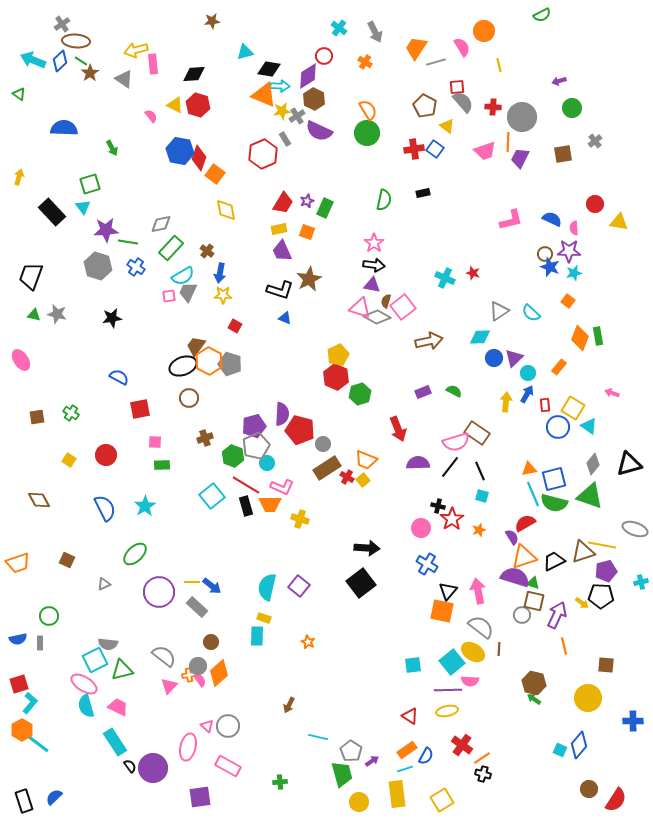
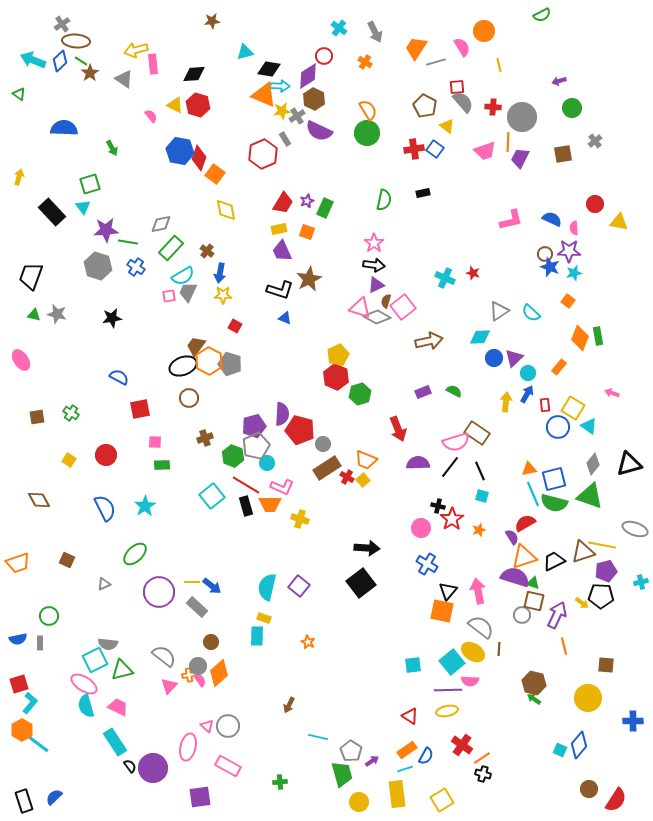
purple triangle at (372, 285): moved 4 px right; rotated 36 degrees counterclockwise
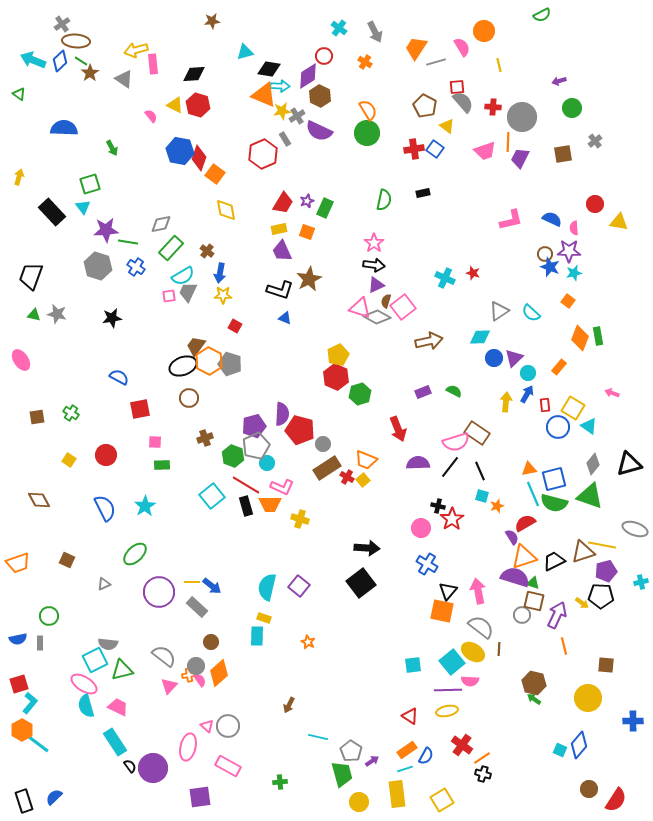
brown hexagon at (314, 99): moved 6 px right, 3 px up
orange star at (479, 530): moved 18 px right, 24 px up
gray circle at (198, 666): moved 2 px left
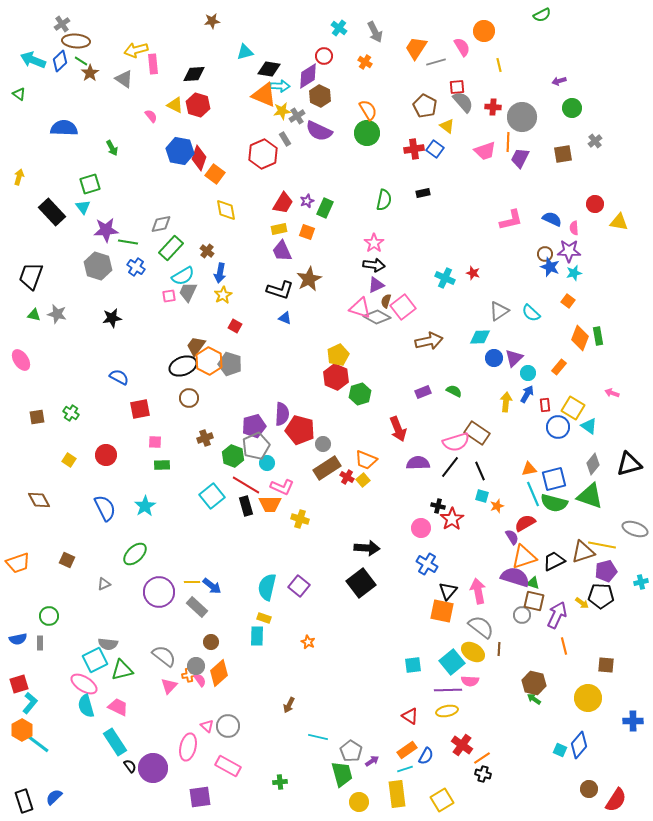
yellow star at (223, 295): rotated 30 degrees counterclockwise
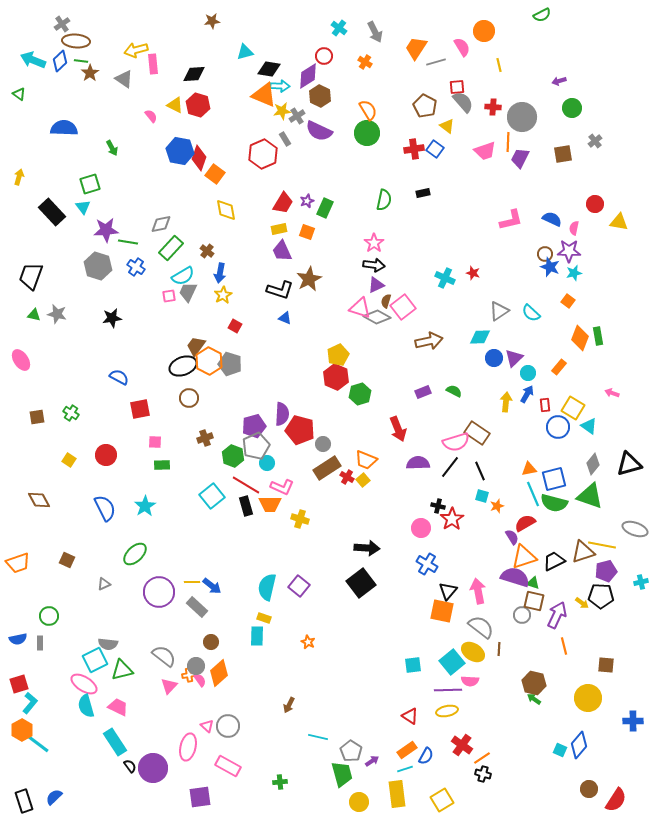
green line at (81, 61): rotated 24 degrees counterclockwise
pink semicircle at (574, 228): rotated 16 degrees clockwise
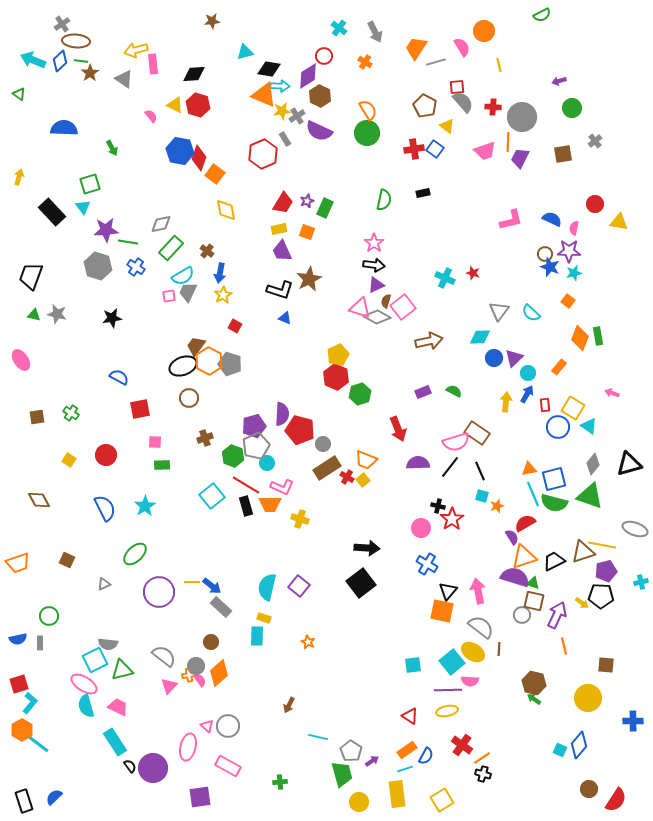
gray triangle at (499, 311): rotated 20 degrees counterclockwise
gray rectangle at (197, 607): moved 24 px right
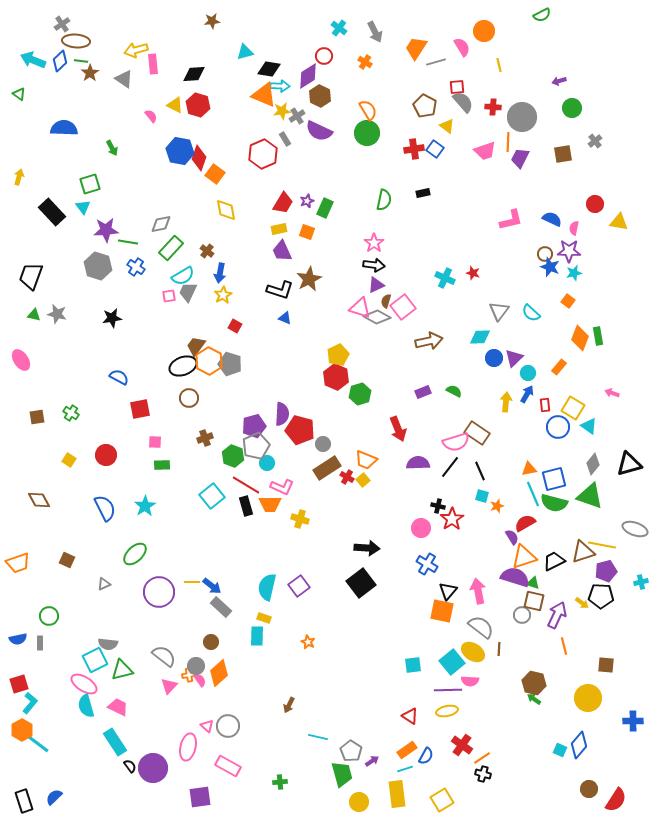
purple square at (299, 586): rotated 15 degrees clockwise
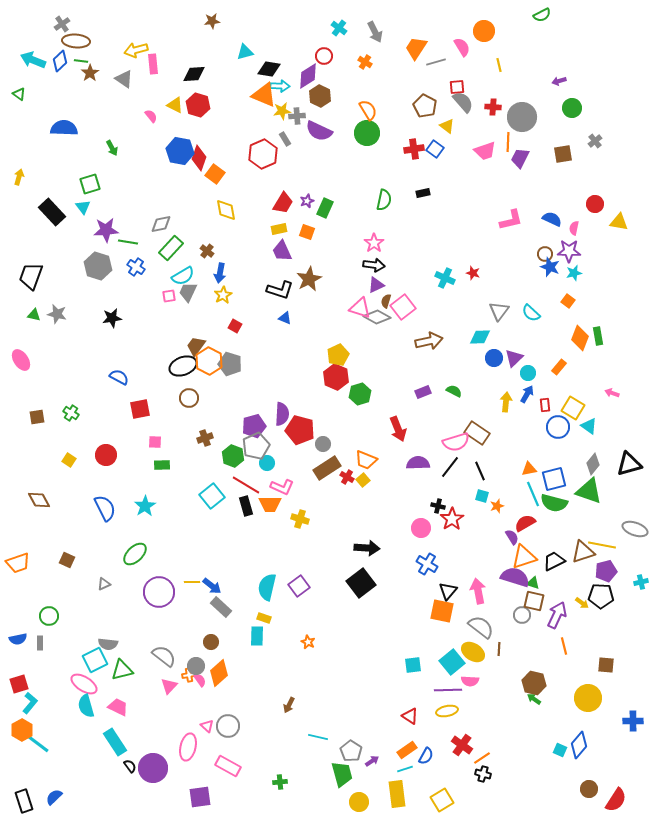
gray cross at (297, 116): rotated 28 degrees clockwise
green triangle at (590, 496): moved 1 px left, 5 px up
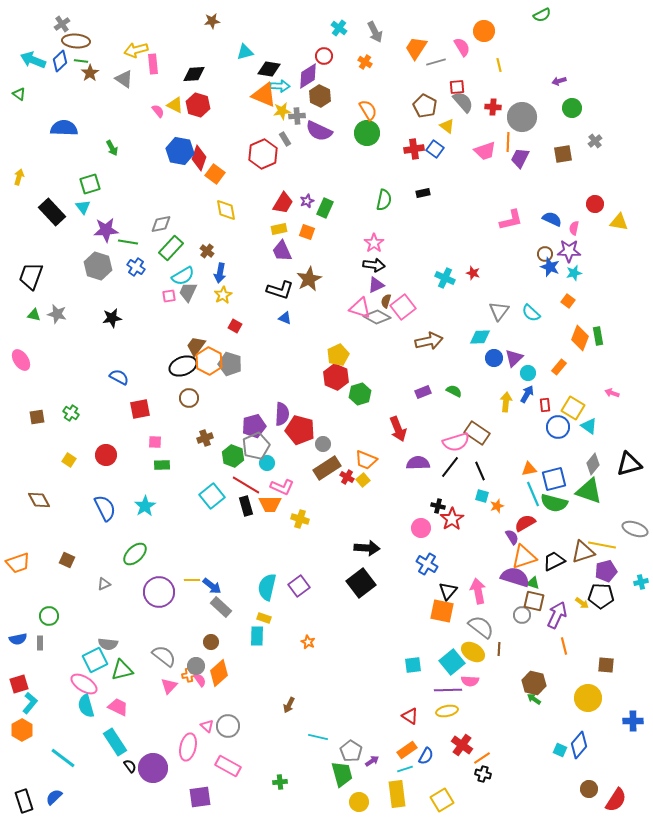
pink semicircle at (151, 116): moved 7 px right, 5 px up
yellow line at (192, 582): moved 2 px up
cyan line at (37, 743): moved 26 px right, 15 px down
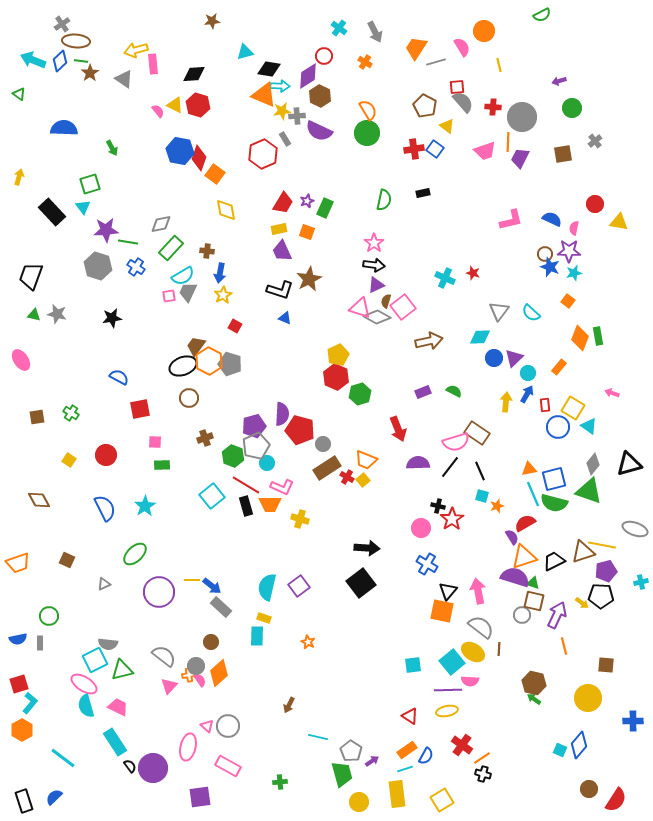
brown cross at (207, 251): rotated 32 degrees counterclockwise
